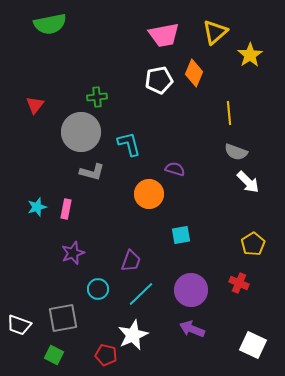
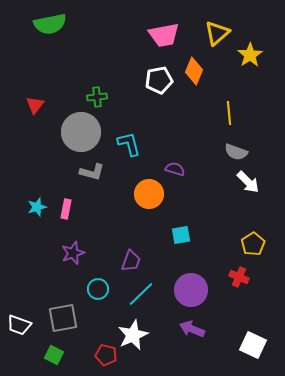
yellow triangle: moved 2 px right, 1 px down
orange diamond: moved 2 px up
red cross: moved 6 px up
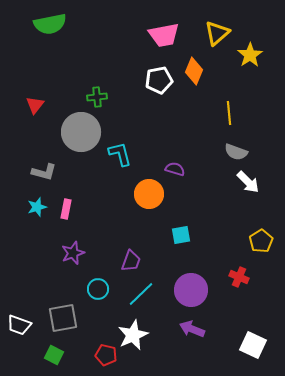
cyan L-shape: moved 9 px left, 10 px down
gray L-shape: moved 48 px left
yellow pentagon: moved 8 px right, 3 px up
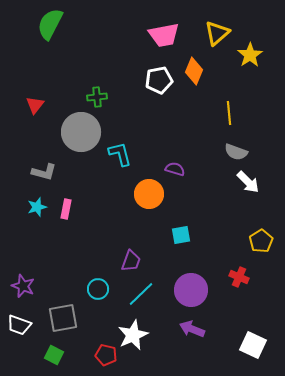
green semicircle: rotated 128 degrees clockwise
purple star: moved 50 px left, 33 px down; rotated 30 degrees counterclockwise
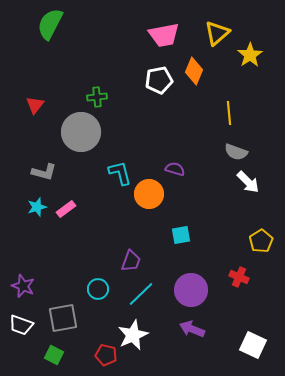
cyan L-shape: moved 19 px down
pink rectangle: rotated 42 degrees clockwise
white trapezoid: moved 2 px right
